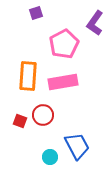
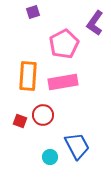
purple square: moved 3 px left, 1 px up
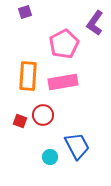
purple square: moved 8 px left
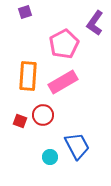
pink rectangle: rotated 20 degrees counterclockwise
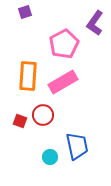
blue trapezoid: rotated 16 degrees clockwise
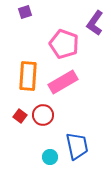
pink pentagon: rotated 24 degrees counterclockwise
red square: moved 5 px up; rotated 16 degrees clockwise
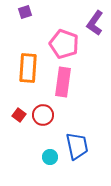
orange rectangle: moved 8 px up
pink rectangle: rotated 52 degrees counterclockwise
red square: moved 1 px left, 1 px up
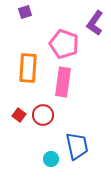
cyan circle: moved 1 px right, 2 px down
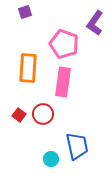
red circle: moved 1 px up
